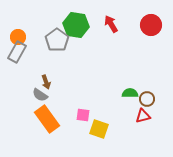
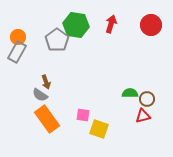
red arrow: rotated 48 degrees clockwise
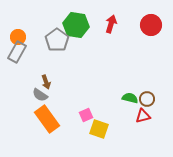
green semicircle: moved 5 px down; rotated 14 degrees clockwise
pink square: moved 3 px right; rotated 32 degrees counterclockwise
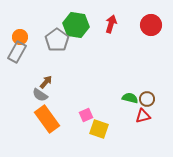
orange circle: moved 2 px right
brown arrow: rotated 120 degrees counterclockwise
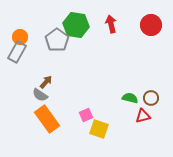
red arrow: rotated 30 degrees counterclockwise
brown circle: moved 4 px right, 1 px up
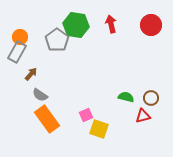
brown arrow: moved 15 px left, 8 px up
green semicircle: moved 4 px left, 1 px up
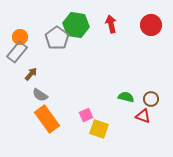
gray pentagon: moved 2 px up
gray rectangle: rotated 10 degrees clockwise
brown circle: moved 1 px down
red triangle: rotated 35 degrees clockwise
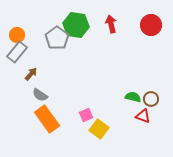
orange circle: moved 3 px left, 2 px up
green semicircle: moved 7 px right
yellow square: rotated 18 degrees clockwise
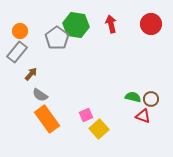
red circle: moved 1 px up
orange circle: moved 3 px right, 4 px up
yellow square: rotated 12 degrees clockwise
